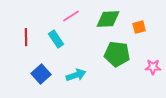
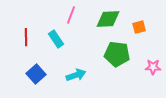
pink line: moved 1 px up; rotated 36 degrees counterclockwise
blue square: moved 5 px left
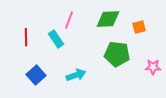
pink line: moved 2 px left, 5 px down
blue square: moved 1 px down
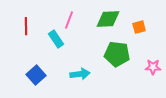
red line: moved 11 px up
cyan arrow: moved 4 px right, 1 px up; rotated 12 degrees clockwise
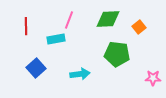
orange square: rotated 24 degrees counterclockwise
cyan rectangle: rotated 66 degrees counterclockwise
pink star: moved 11 px down
blue square: moved 7 px up
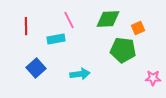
pink line: rotated 48 degrees counterclockwise
orange square: moved 1 px left, 1 px down; rotated 16 degrees clockwise
green pentagon: moved 6 px right, 4 px up
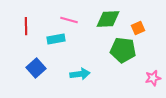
pink line: rotated 48 degrees counterclockwise
pink star: rotated 14 degrees counterclockwise
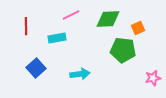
pink line: moved 2 px right, 5 px up; rotated 42 degrees counterclockwise
cyan rectangle: moved 1 px right, 1 px up
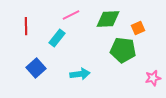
cyan rectangle: rotated 42 degrees counterclockwise
